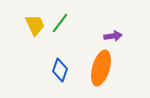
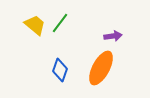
yellow trapezoid: rotated 25 degrees counterclockwise
orange ellipse: rotated 12 degrees clockwise
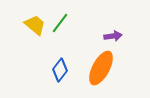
blue diamond: rotated 20 degrees clockwise
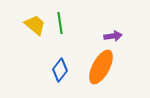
green line: rotated 45 degrees counterclockwise
orange ellipse: moved 1 px up
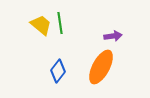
yellow trapezoid: moved 6 px right
blue diamond: moved 2 px left, 1 px down
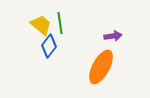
blue diamond: moved 9 px left, 25 px up
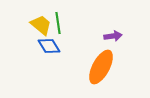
green line: moved 2 px left
blue diamond: rotated 70 degrees counterclockwise
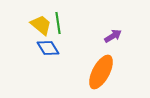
purple arrow: rotated 24 degrees counterclockwise
blue diamond: moved 1 px left, 2 px down
orange ellipse: moved 5 px down
